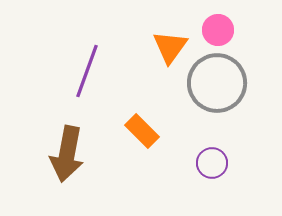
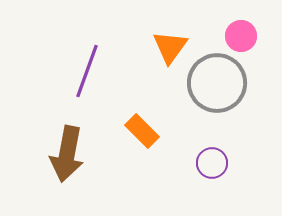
pink circle: moved 23 px right, 6 px down
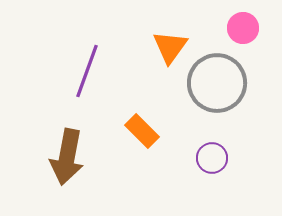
pink circle: moved 2 px right, 8 px up
brown arrow: moved 3 px down
purple circle: moved 5 px up
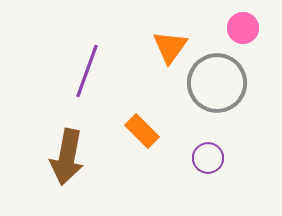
purple circle: moved 4 px left
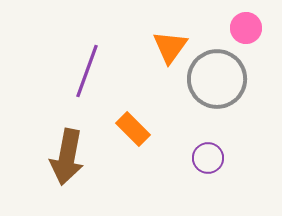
pink circle: moved 3 px right
gray circle: moved 4 px up
orange rectangle: moved 9 px left, 2 px up
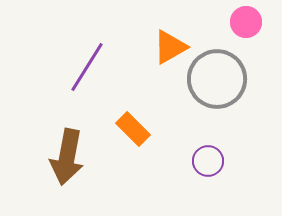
pink circle: moved 6 px up
orange triangle: rotated 24 degrees clockwise
purple line: moved 4 px up; rotated 12 degrees clockwise
purple circle: moved 3 px down
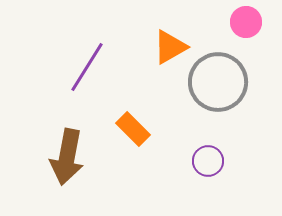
gray circle: moved 1 px right, 3 px down
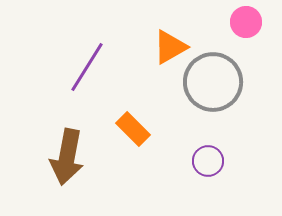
gray circle: moved 5 px left
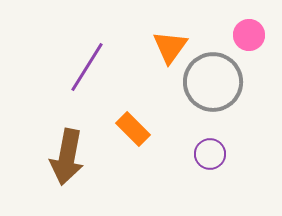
pink circle: moved 3 px right, 13 px down
orange triangle: rotated 24 degrees counterclockwise
purple circle: moved 2 px right, 7 px up
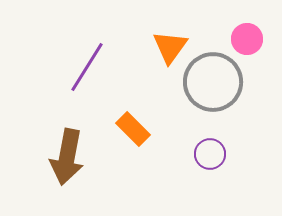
pink circle: moved 2 px left, 4 px down
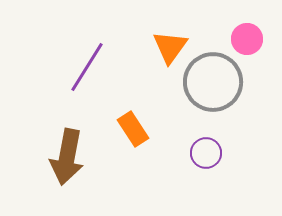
orange rectangle: rotated 12 degrees clockwise
purple circle: moved 4 px left, 1 px up
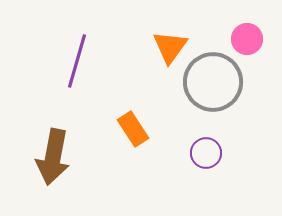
purple line: moved 10 px left, 6 px up; rotated 16 degrees counterclockwise
brown arrow: moved 14 px left
